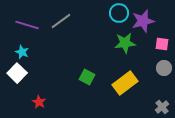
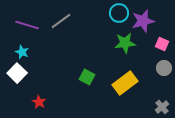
pink square: rotated 16 degrees clockwise
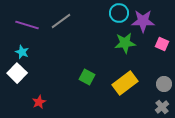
purple star: rotated 15 degrees clockwise
gray circle: moved 16 px down
red star: rotated 16 degrees clockwise
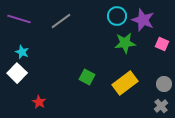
cyan circle: moved 2 px left, 3 px down
purple star: moved 1 px up; rotated 20 degrees clockwise
purple line: moved 8 px left, 6 px up
red star: rotated 16 degrees counterclockwise
gray cross: moved 1 px left, 1 px up
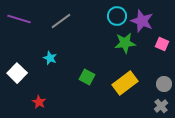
purple star: moved 1 px left, 1 px down
cyan star: moved 28 px right, 6 px down
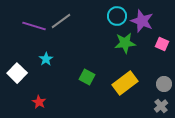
purple line: moved 15 px right, 7 px down
cyan star: moved 4 px left, 1 px down; rotated 16 degrees clockwise
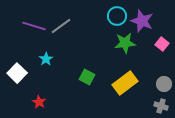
gray line: moved 5 px down
pink square: rotated 16 degrees clockwise
gray cross: rotated 32 degrees counterclockwise
